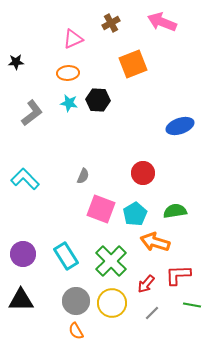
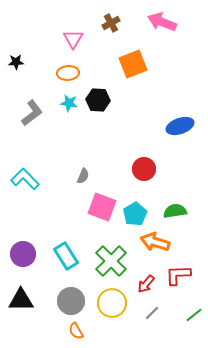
pink triangle: rotated 35 degrees counterclockwise
red circle: moved 1 px right, 4 px up
pink square: moved 1 px right, 2 px up
gray circle: moved 5 px left
green line: moved 2 px right, 10 px down; rotated 48 degrees counterclockwise
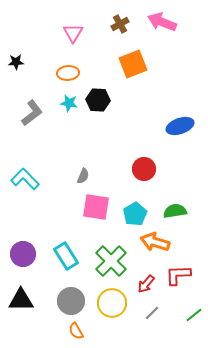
brown cross: moved 9 px right, 1 px down
pink triangle: moved 6 px up
pink square: moved 6 px left; rotated 12 degrees counterclockwise
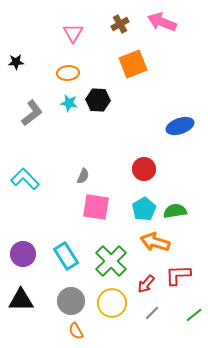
cyan pentagon: moved 9 px right, 5 px up
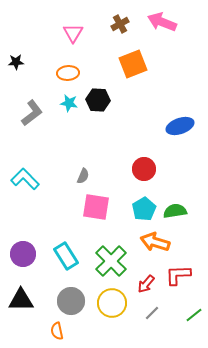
orange semicircle: moved 19 px left; rotated 18 degrees clockwise
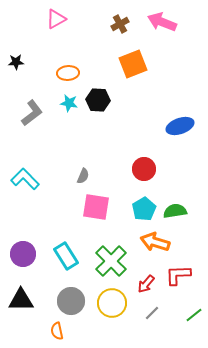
pink triangle: moved 17 px left, 14 px up; rotated 30 degrees clockwise
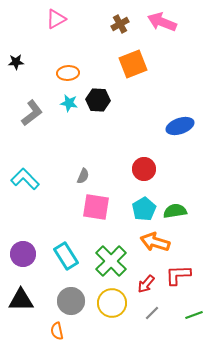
green line: rotated 18 degrees clockwise
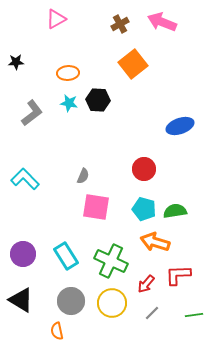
orange square: rotated 16 degrees counterclockwise
cyan pentagon: rotated 25 degrees counterclockwise
green cross: rotated 20 degrees counterclockwise
black triangle: rotated 32 degrees clockwise
green line: rotated 12 degrees clockwise
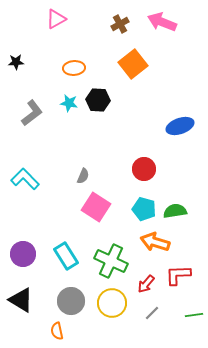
orange ellipse: moved 6 px right, 5 px up
pink square: rotated 24 degrees clockwise
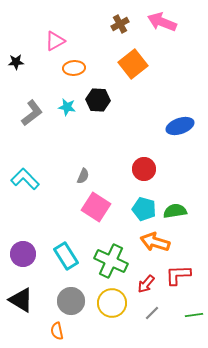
pink triangle: moved 1 px left, 22 px down
cyan star: moved 2 px left, 4 px down
